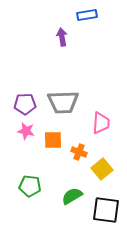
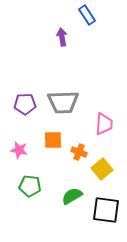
blue rectangle: rotated 66 degrees clockwise
pink trapezoid: moved 3 px right, 1 px down
pink star: moved 7 px left, 19 px down
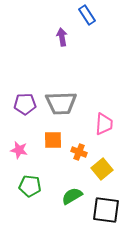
gray trapezoid: moved 2 px left, 1 px down
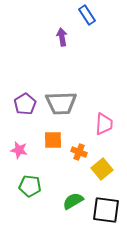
purple pentagon: rotated 30 degrees counterclockwise
green semicircle: moved 1 px right, 5 px down
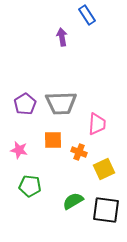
pink trapezoid: moved 7 px left
yellow square: moved 2 px right; rotated 15 degrees clockwise
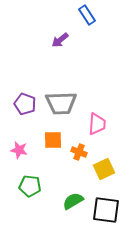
purple arrow: moved 2 px left, 3 px down; rotated 120 degrees counterclockwise
purple pentagon: rotated 20 degrees counterclockwise
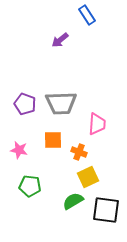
yellow square: moved 16 px left, 8 px down
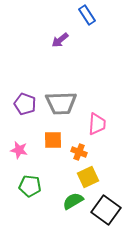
black square: rotated 28 degrees clockwise
